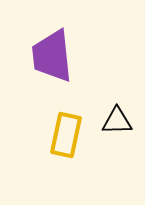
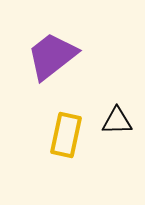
purple trapezoid: rotated 58 degrees clockwise
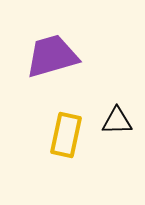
purple trapezoid: rotated 22 degrees clockwise
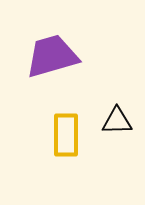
yellow rectangle: rotated 12 degrees counterclockwise
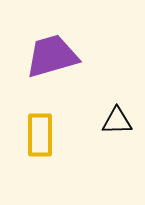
yellow rectangle: moved 26 px left
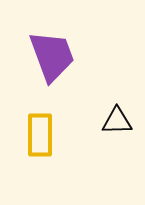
purple trapezoid: rotated 86 degrees clockwise
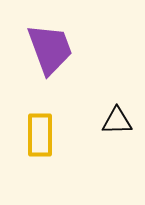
purple trapezoid: moved 2 px left, 7 px up
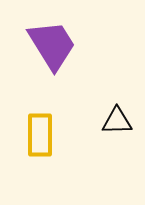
purple trapezoid: moved 2 px right, 4 px up; rotated 12 degrees counterclockwise
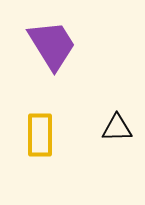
black triangle: moved 7 px down
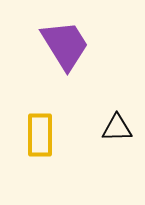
purple trapezoid: moved 13 px right
